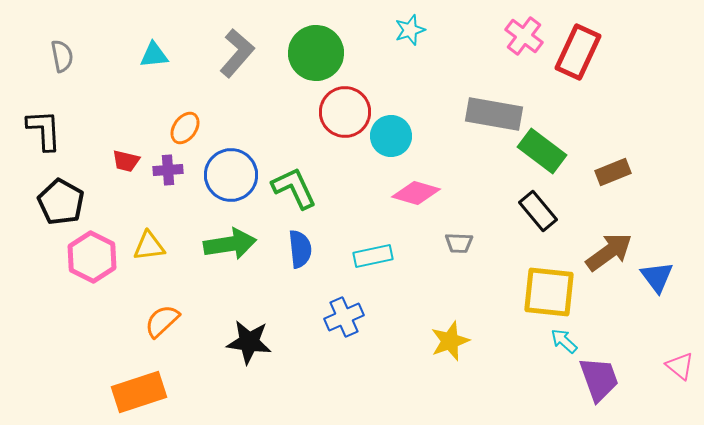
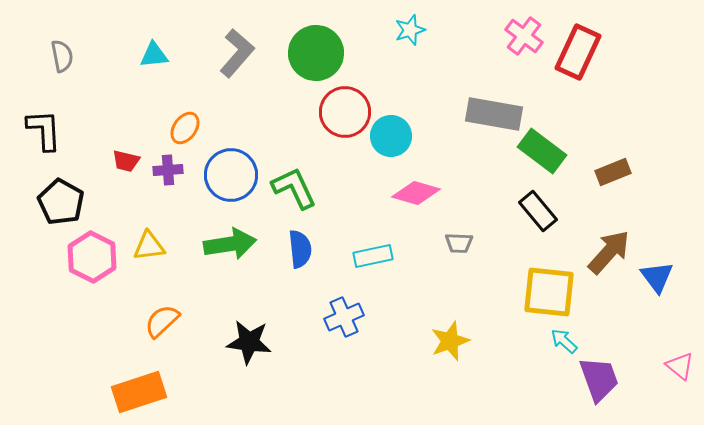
brown arrow: rotated 12 degrees counterclockwise
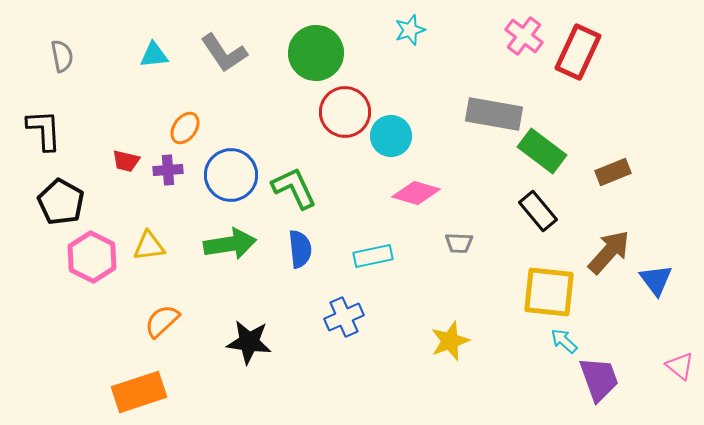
gray L-shape: moved 13 px left; rotated 105 degrees clockwise
blue triangle: moved 1 px left, 3 px down
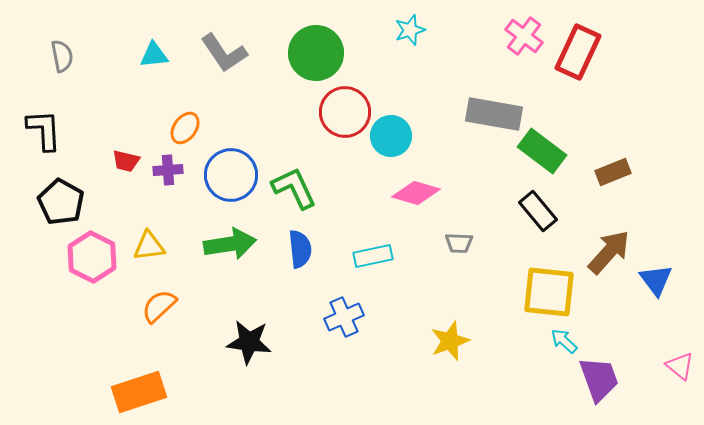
orange semicircle: moved 3 px left, 15 px up
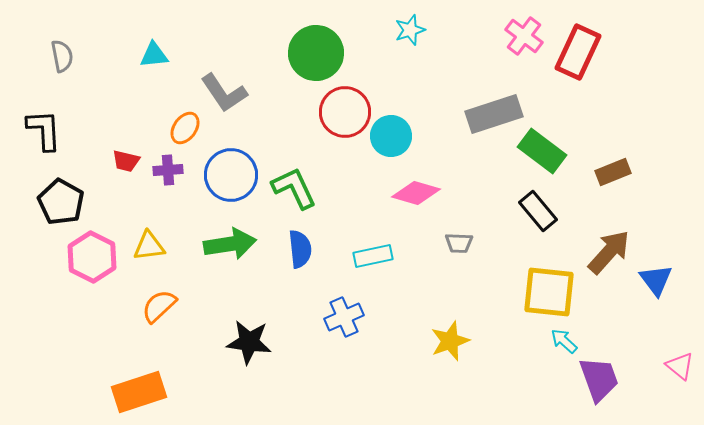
gray L-shape: moved 40 px down
gray rectangle: rotated 28 degrees counterclockwise
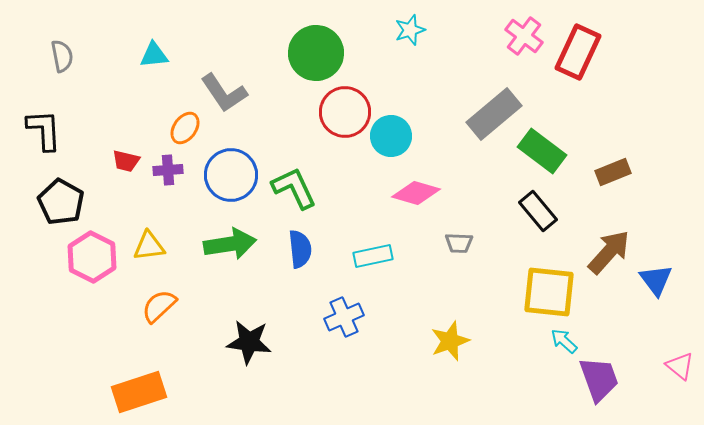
gray rectangle: rotated 22 degrees counterclockwise
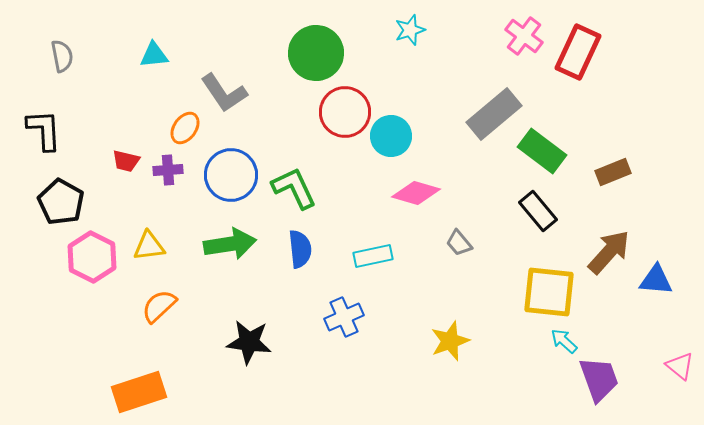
gray trapezoid: rotated 48 degrees clockwise
blue triangle: rotated 48 degrees counterclockwise
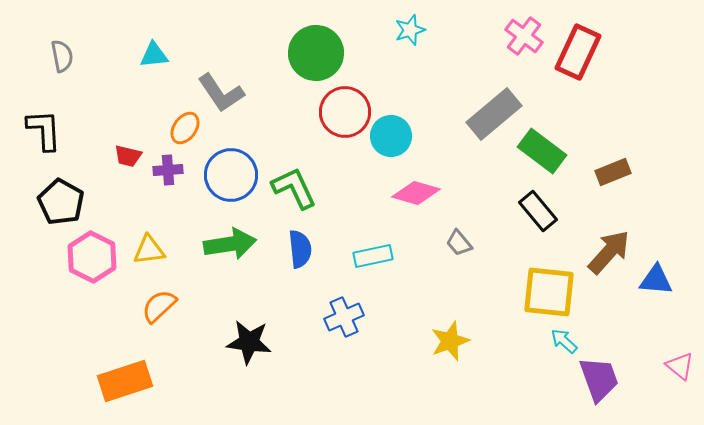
gray L-shape: moved 3 px left
red trapezoid: moved 2 px right, 5 px up
yellow triangle: moved 4 px down
orange rectangle: moved 14 px left, 11 px up
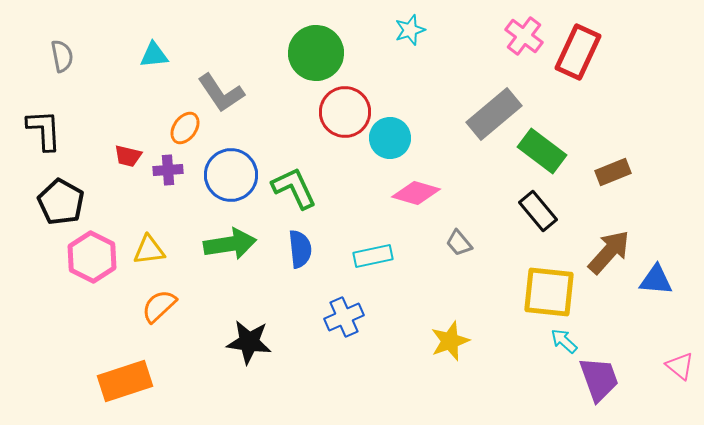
cyan circle: moved 1 px left, 2 px down
